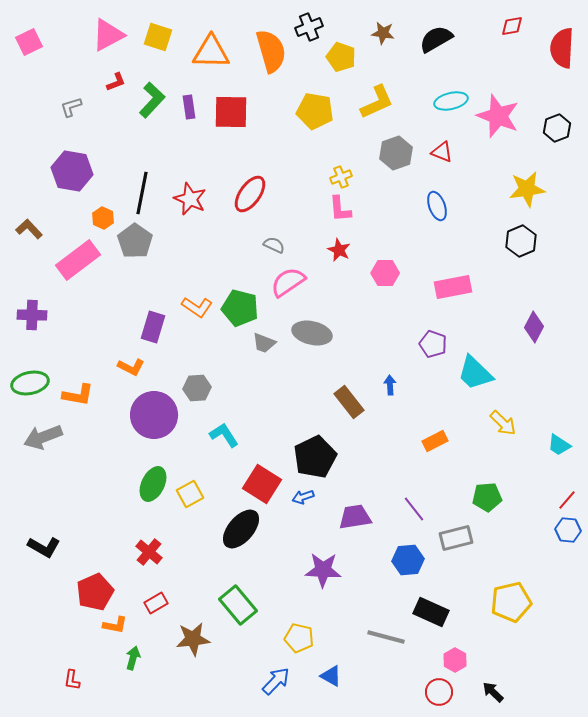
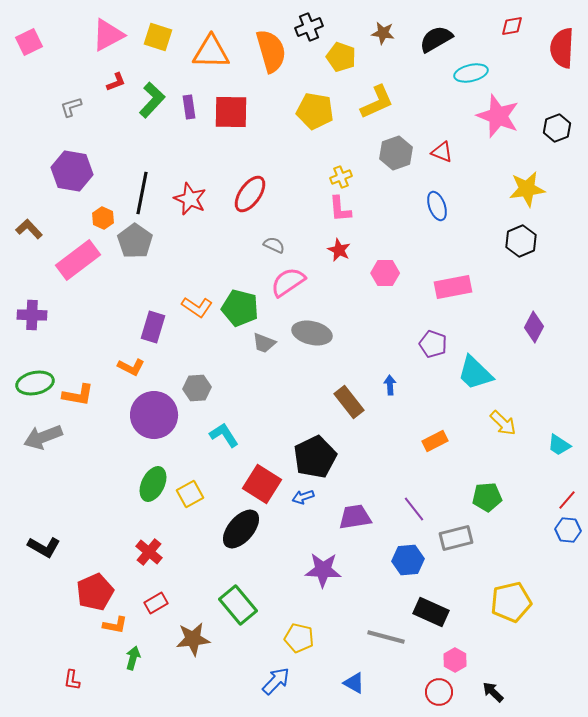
cyan ellipse at (451, 101): moved 20 px right, 28 px up
green ellipse at (30, 383): moved 5 px right
blue triangle at (331, 676): moved 23 px right, 7 px down
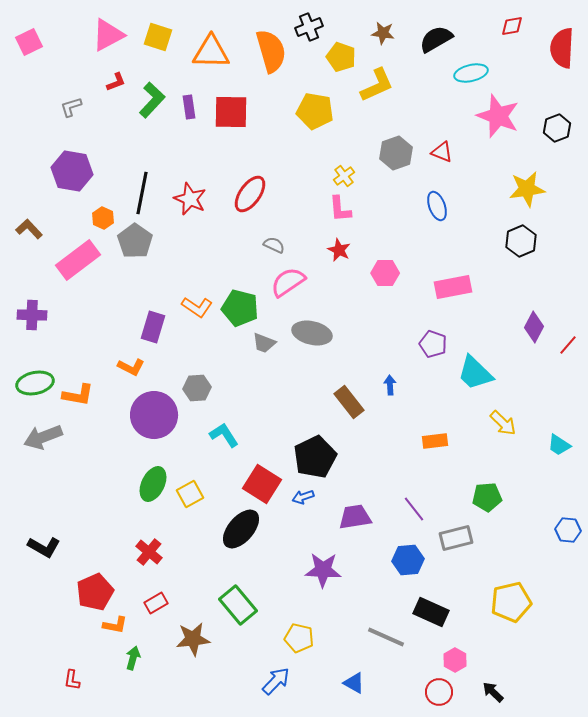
yellow L-shape at (377, 102): moved 17 px up
yellow cross at (341, 177): moved 3 px right, 1 px up; rotated 15 degrees counterclockwise
orange rectangle at (435, 441): rotated 20 degrees clockwise
red line at (567, 500): moved 1 px right, 155 px up
gray line at (386, 637): rotated 9 degrees clockwise
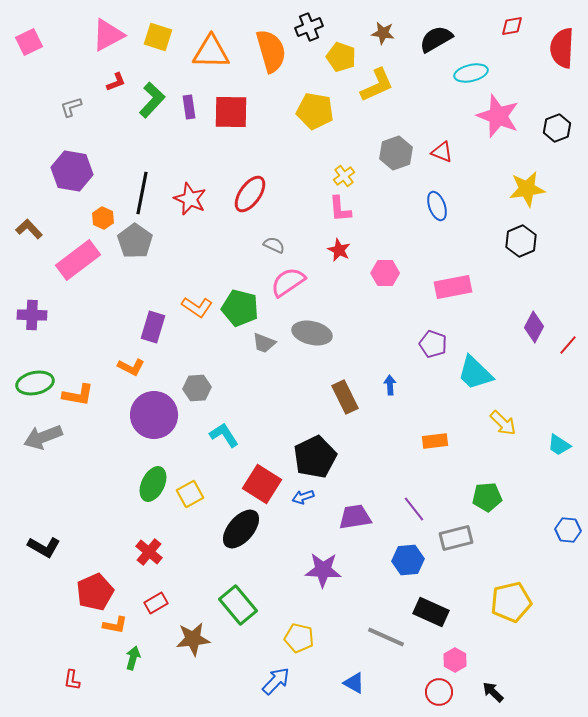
brown rectangle at (349, 402): moved 4 px left, 5 px up; rotated 12 degrees clockwise
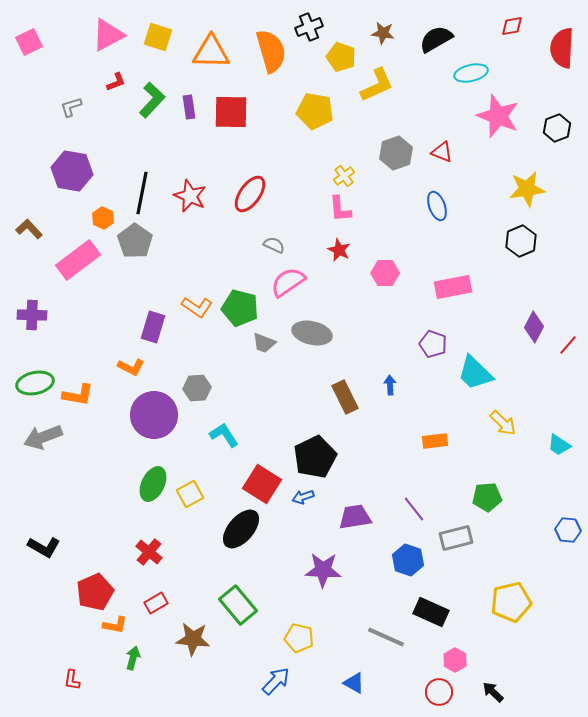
red star at (190, 199): moved 3 px up
blue hexagon at (408, 560): rotated 24 degrees clockwise
brown star at (193, 639): rotated 12 degrees clockwise
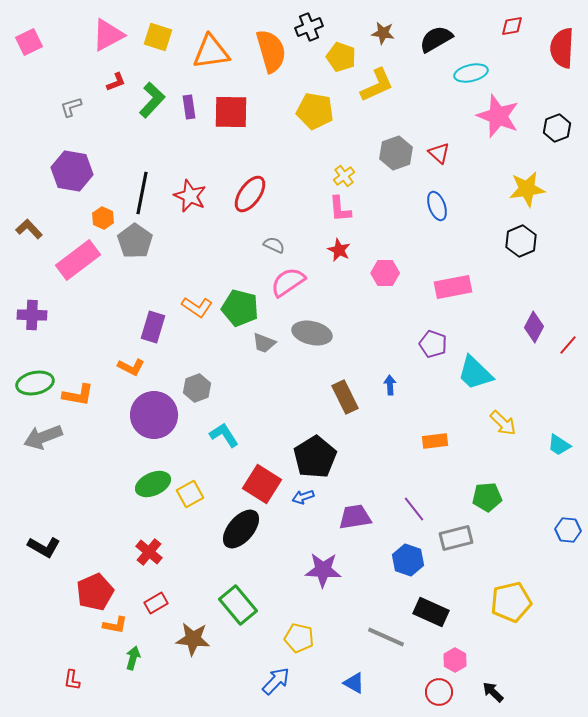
orange triangle at (211, 52): rotated 9 degrees counterclockwise
red triangle at (442, 152): moved 3 px left, 1 px down; rotated 20 degrees clockwise
gray hexagon at (197, 388): rotated 16 degrees counterclockwise
black pentagon at (315, 457): rotated 6 degrees counterclockwise
green ellipse at (153, 484): rotated 40 degrees clockwise
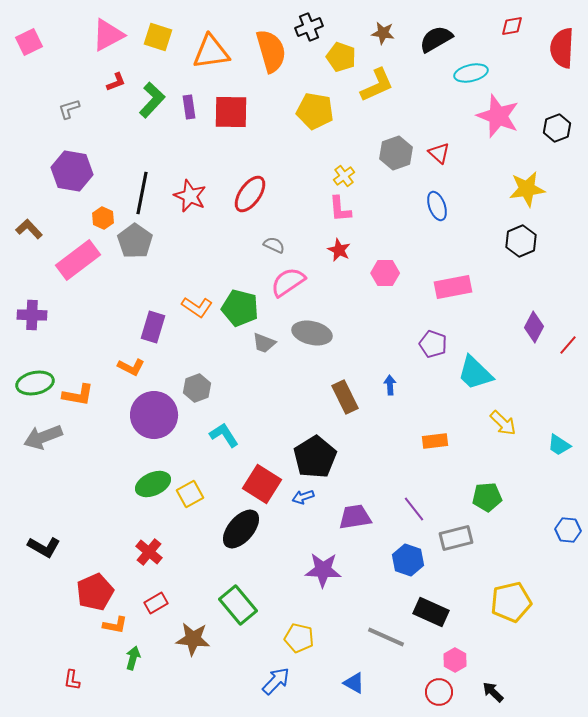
gray L-shape at (71, 107): moved 2 px left, 2 px down
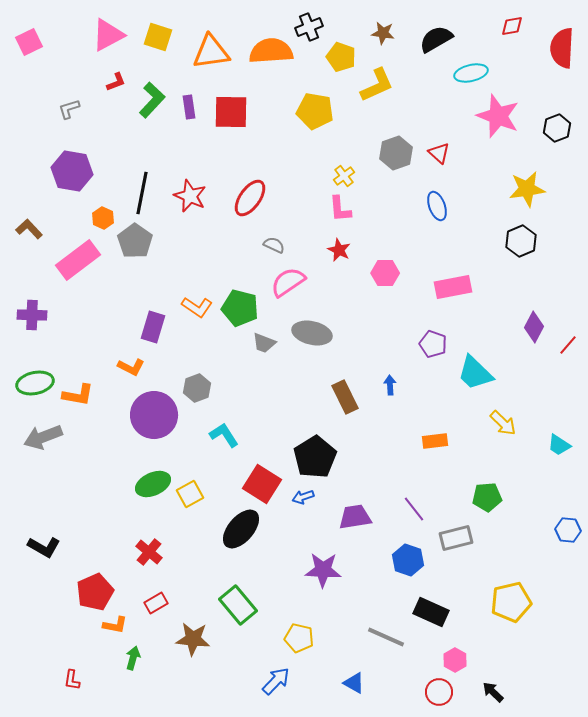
orange semicircle at (271, 51): rotated 78 degrees counterclockwise
red ellipse at (250, 194): moved 4 px down
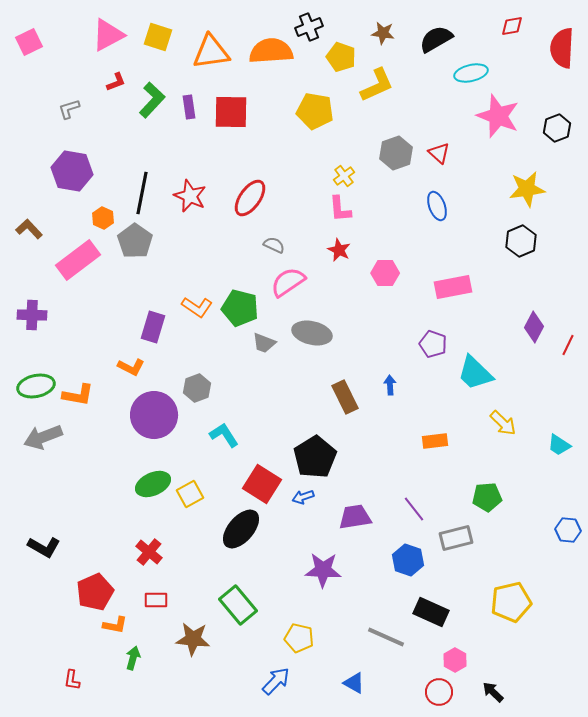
red line at (568, 345): rotated 15 degrees counterclockwise
green ellipse at (35, 383): moved 1 px right, 3 px down
red rectangle at (156, 603): moved 3 px up; rotated 30 degrees clockwise
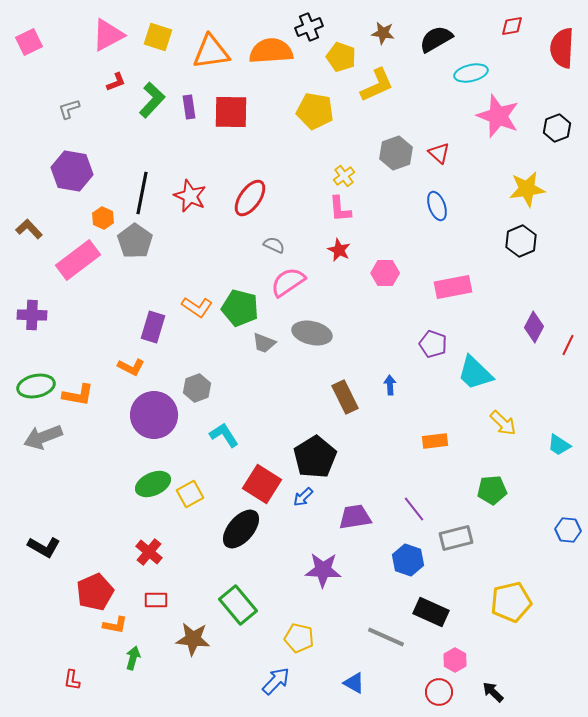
blue arrow at (303, 497): rotated 25 degrees counterclockwise
green pentagon at (487, 497): moved 5 px right, 7 px up
